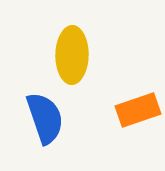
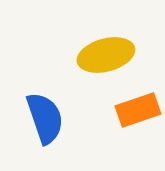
yellow ellipse: moved 34 px right; rotated 74 degrees clockwise
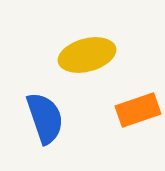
yellow ellipse: moved 19 px left
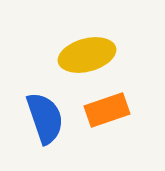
orange rectangle: moved 31 px left
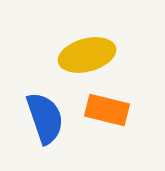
orange rectangle: rotated 33 degrees clockwise
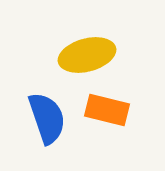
blue semicircle: moved 2 px right
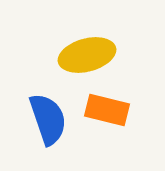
blue semicircle: moved 1 px right, 1 px down
